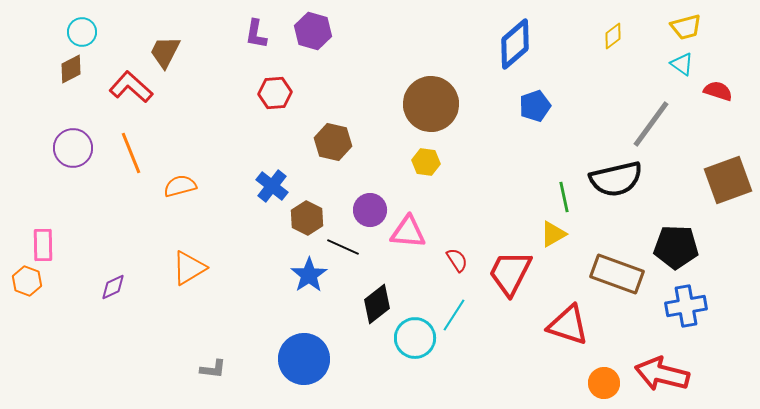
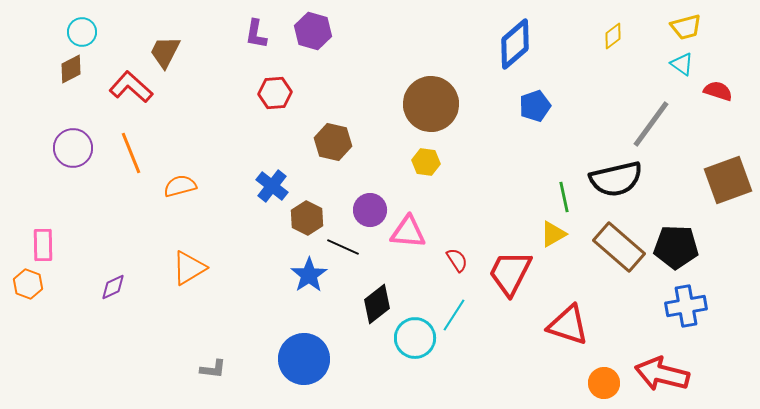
brown rectangle at (617, 274): moved 2 px right, 27 px up; rotated 21 degrees clockwise
orange hexagon at (27, 281): moved 1 px right, 3 px down
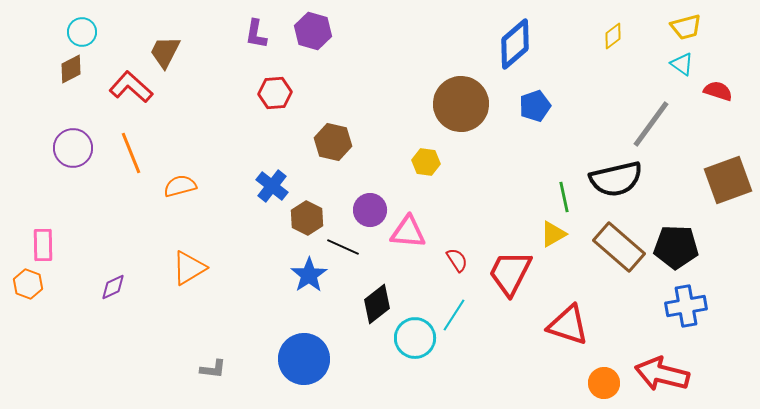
brown circle at (431, 104): moved 30 px right
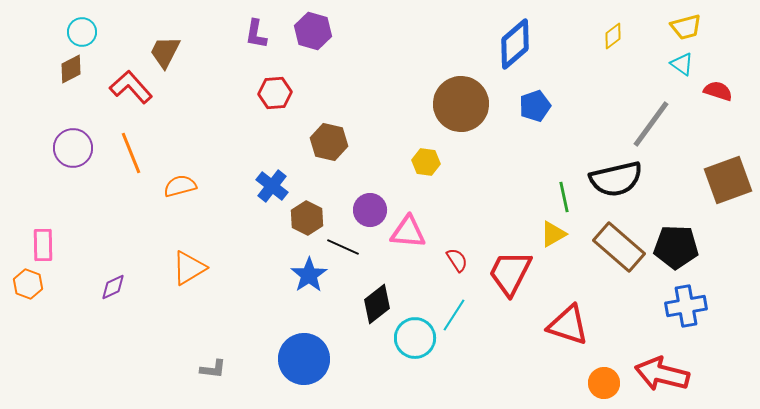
red L-shape at (131, 87): rotated 6 degrees clockwise
brown hexagon at (333, 142): moved 4 px left
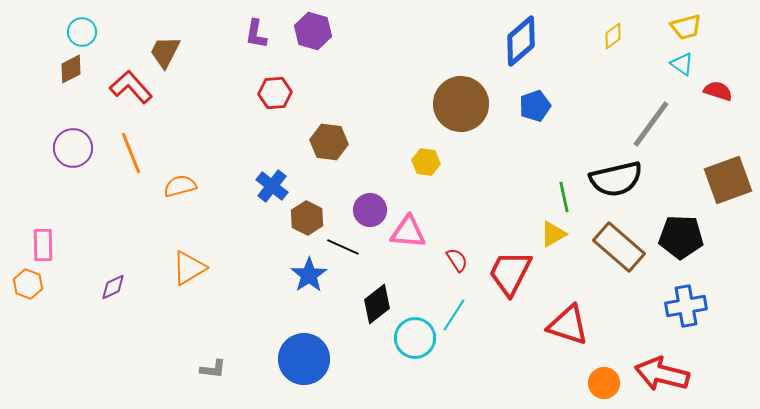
blue diamond at (515, 44): moved 6 px right, 3 px up
brown hexagon at (329, 142): rotated 6 degrees counterclockwise
black pentagon at (676, 247): moved 5 px right, 10 px up
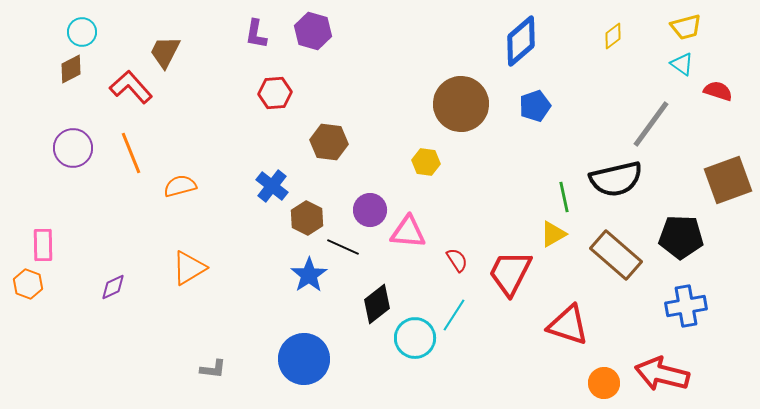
brown rectangle at (619, 247): moved 3 px left, 8 px down
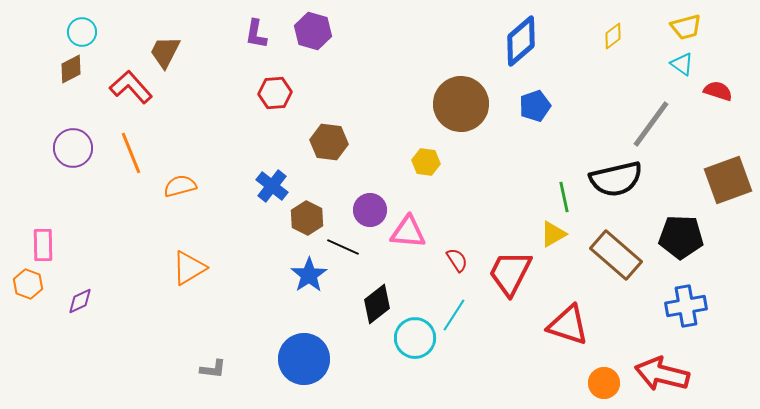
purple diamond at (113, 287): moved 33 px left, 14 px down
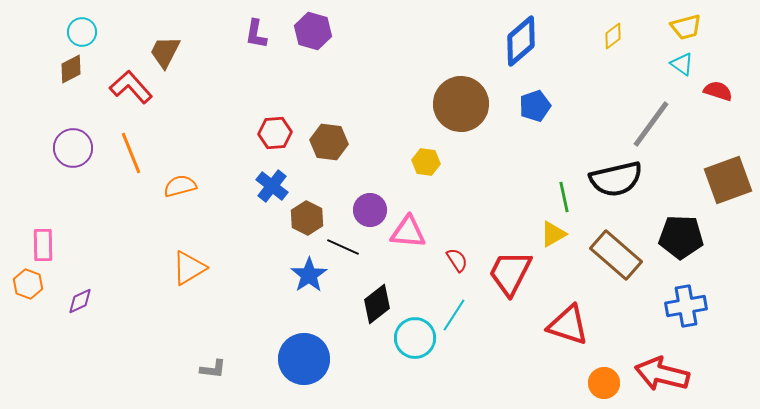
red hexagon at (275, 93): moved 40 px down
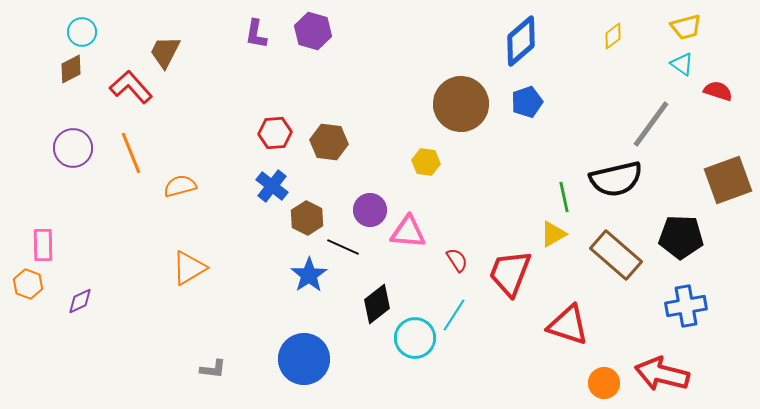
blue pentagon at (535, 106): moved 8 px left, 4 px up
red trapezoid at (510, 273): rotated 6 degrees counterclockwise
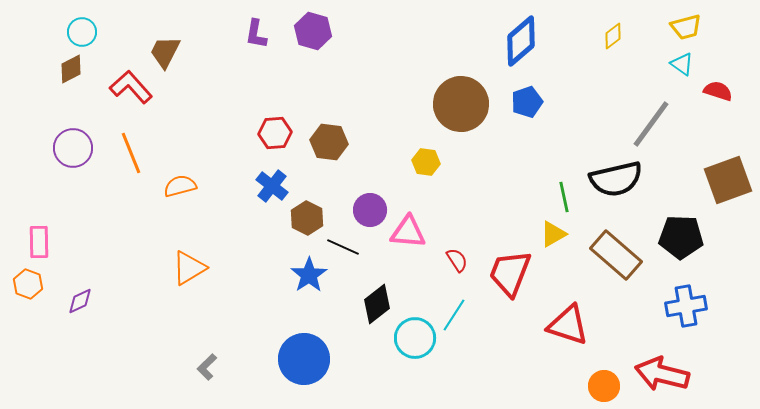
pink rectangle at (43, 245): moved 4 px left, 3 px up
gray L-shape at (213, 369): moved 6 px left, 2 px up; rotated 128 degrees clockwise
orange circle at (604, 383): moved 3 px down
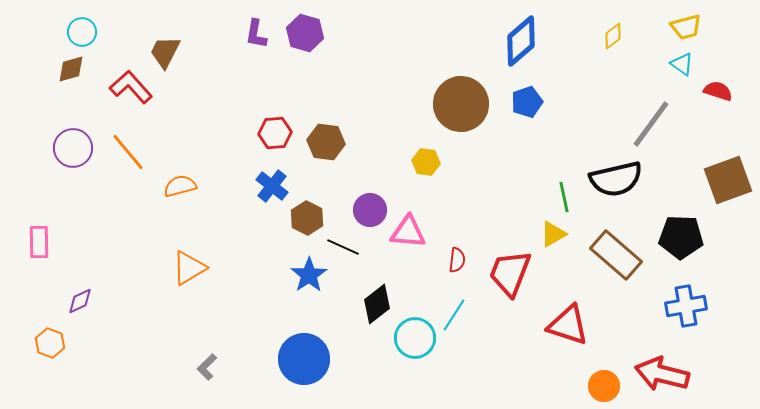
purple hexagon at (313, 31): moved 8 px left, 2 px down
brown diamond at (71, 69): rotated 12 degrees clockwise
brown hexagon at (329, 142): moved 3 px left
orange line at (131, 153): moved 3 px left, 1 px up; rotated 18 degrees counterclockwise
red semicircle at (457, 260): rotated 40 degrees clockwise
orange hexagon at (28, 284): moved 22 px right, 59 px down
